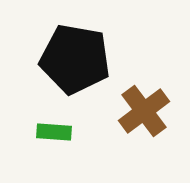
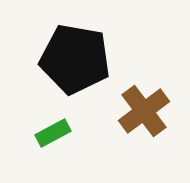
green rectangle: moved 1 px left, 1 px down; rotated 32 degrees counterclockwise
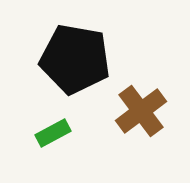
brown cross: moved 3 px left
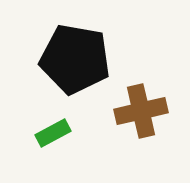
brown cross: rotated 24 degrees clockwise
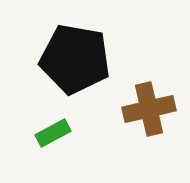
brown cross: moved 8 px right, 2 px up
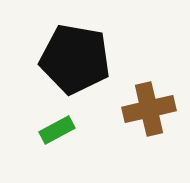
green rectangle: moved 4 px right, 3 px up
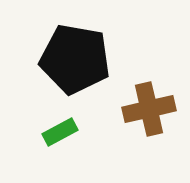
green rectangle: moved 3 px right, 2 px down
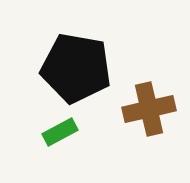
black pentagon: moved 1 px right, 9 px down
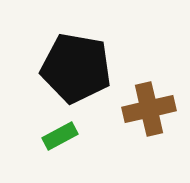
green rectangle: moved 4 px down
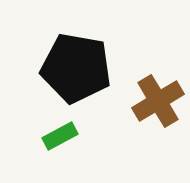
brown cross: moved 9 px right, 8 px up; rotated 18 degrees counterclockwise
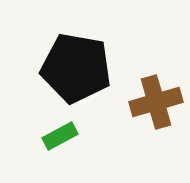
brown cross: moved 2 px left, 1 px down; rotated 15 degrees clockwise
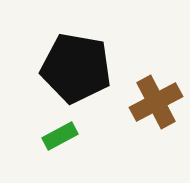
brown cross: rotated 12 degrees counterclockwise
